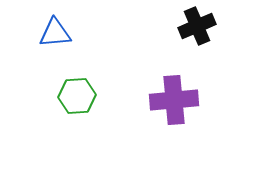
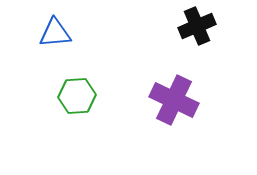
purple cross: rotated 30 degrees clockwise
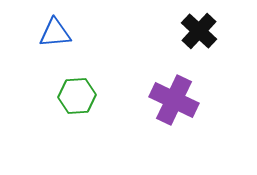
black cross: moved 2 px right, 5 px down; rotated 24 degrees counterclockwise
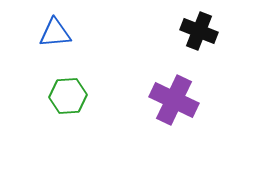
black cross: rotated 21 degrees counterclockwise
green hexagon: moved 9 px left
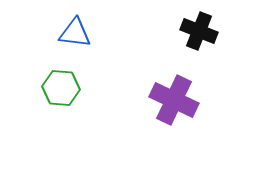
blue triangle: moved 20 px right; rotated 12 degrees clockwise
green hexagon: moved 7 px left, 8 px up; rotated 9 degrees clockwise
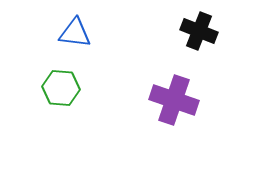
purple cross: rotated 6 degrees counterclockwise
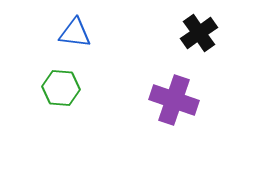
black cross: moved 2 px down; rotated 33 degrees clockwise
